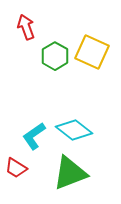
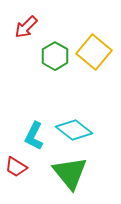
red arrow: rotated 115 degrees counterclockwise
yellow square: moved 2 px right; rotated 16 degrees clockwise
cyan L-shape: rotated 28 degrees counterclockwise
red trapezoid: moved 1 px up
green triangle: rotated 48 degrees counterclockwise
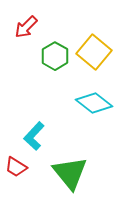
cyan diamond: moved 20 px right, 27 px up
cyan L-shape: rotated 16 degrees clockwise
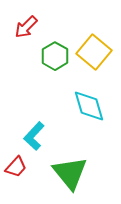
cyan diamond: moved 5 px left, 3 px down; rotated 36 degrees clockwise
red trapezoid: rotated 80 degrees counterclockwise
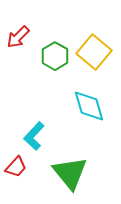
red arrow: moved 8 px left, 10 px down
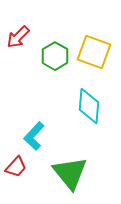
yellow square: rotated 20 degrees counterclockwise
cyan diamond: rotated 21 degrees clockwise
